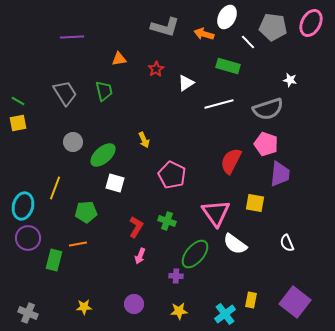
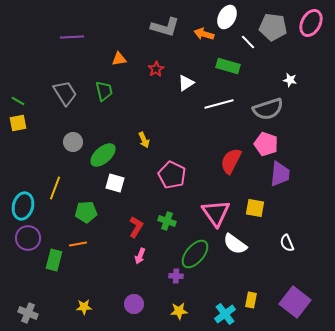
yellow square at (255, 203): moved 5 px down
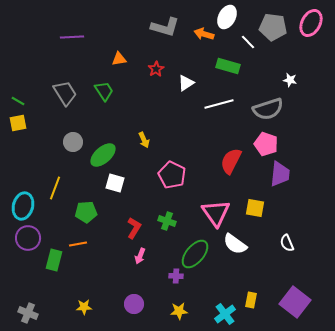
green trapezoid at (104, 91): rotated 20 degrees counterclockwise
red L-shape at (136, 227): moved 2 px left, 1 px down
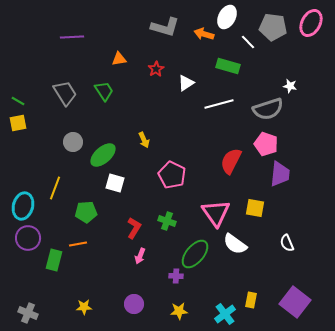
white star at (290, 80): moved 6 px down
